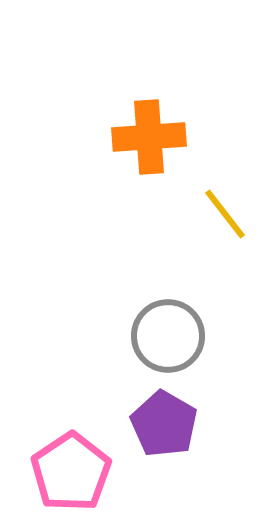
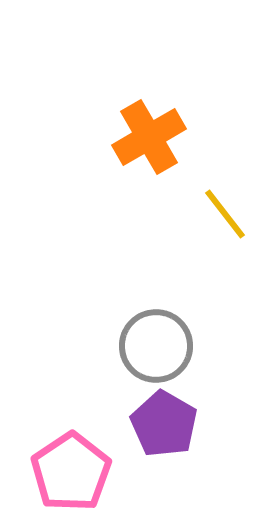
orange cross: rotated 26 degrees counterclockwise
gray circle: moved 12 px left, 10 px down
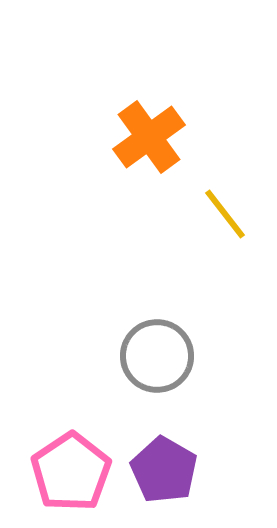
orange cross: rotated 6 degrees counterclockwise
gray circle: moved 1 px right, 10 px down
purple pentagon: moved 46 px down
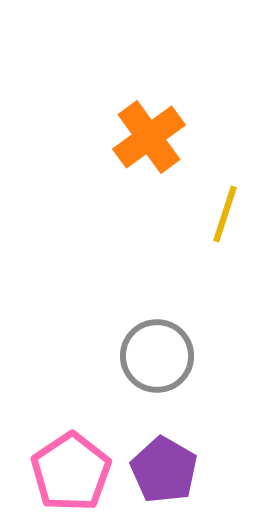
yellow line: rotated 56 degrees clockwise
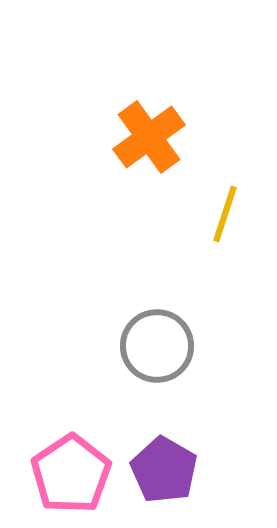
gray circle: moved 10 px up
pink pentagon: moved 2 px down
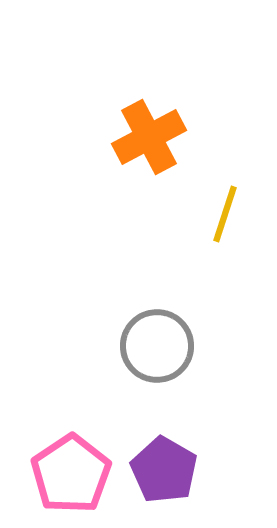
orange cross: rotated 8 degrees clockwise
